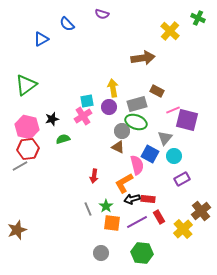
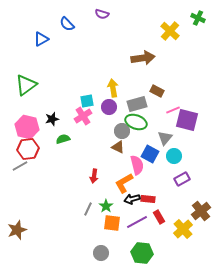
gray line at (88, 209): rotated 48 degrees clockwise
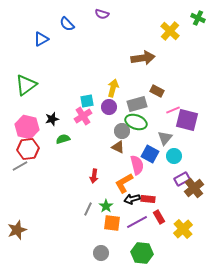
yellow arrow at (113, 88): rotated 24 degrees clockwise
brown cross at (201, 211): moved 7 px left, 23 px up
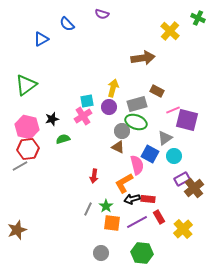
gray triangle at (165, 138): rotated 14 degrees clockwise
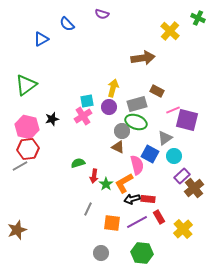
green semicircle at (63, 139): moved 15 px right, 24 px down
purple rectangle at (182, 179): moved 3 px up; rotated 14 degrees counterclockwise
green star at (106, 206): moved 22 px up
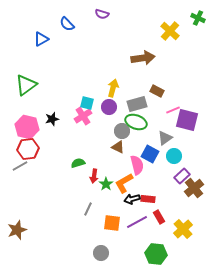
cyan square at (87, 101): moved 2 px down; rotated 24 degrees clockwise
green hexagon at (142, 253): moved 14 px right, 1 px down
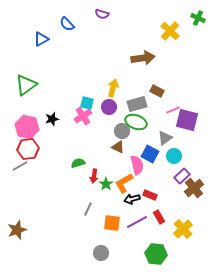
red rectangle at (148, 199): moved 2 px right, 4 px up; rotated 16 degrees clockwise
